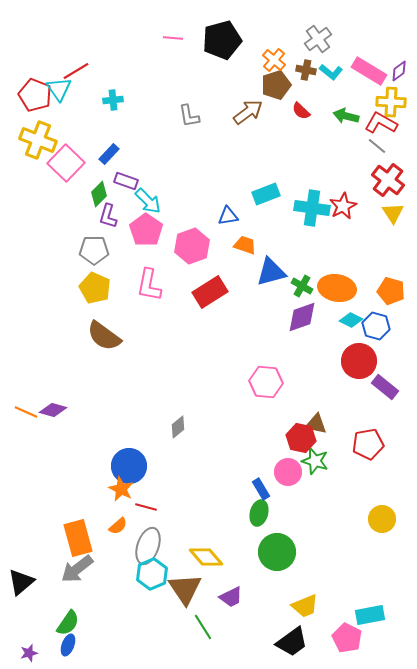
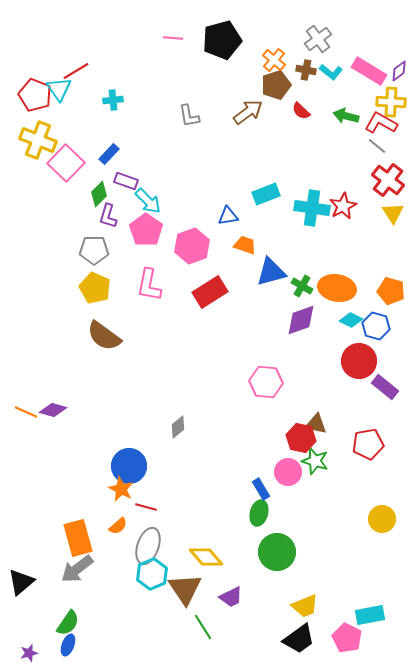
purple diamond at (302, 317): moved 1 px left, 3 px down
black trapezoid at (292, 642): moved 7 px right, 3 px up
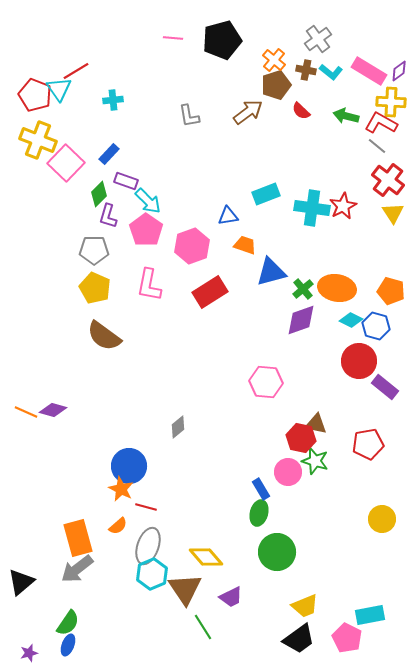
green cross at (302, 286): moved 1 px right, 3 px down; rotated 20 degrees clockwise
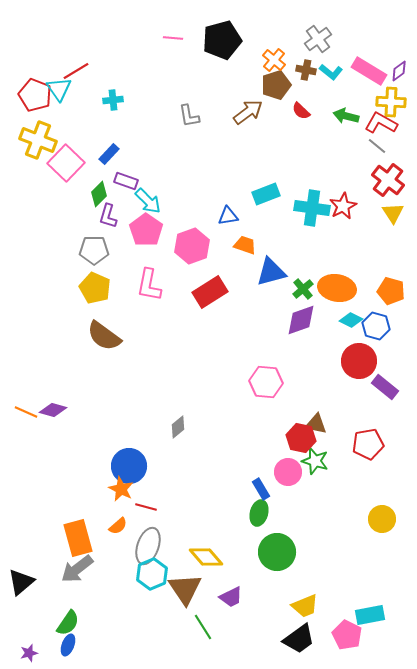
pink pentagon at (347, 638): moved 3 px up
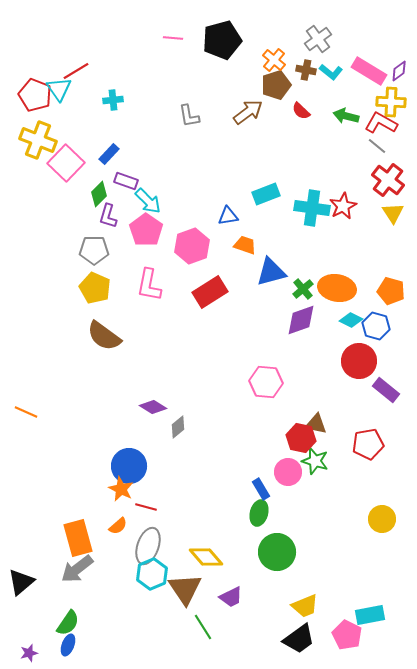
purple rectangle at (385, 387): moved 1 px right, 3 px down
purple diamond at (53, 410): moved 100 px right, 3 px up; rotated 16 degrees clockwise
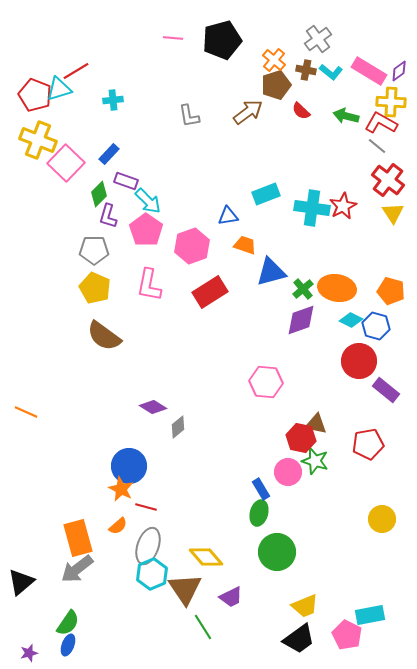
cyan triangle at (59, 89): rotated 48 degrees clockwise
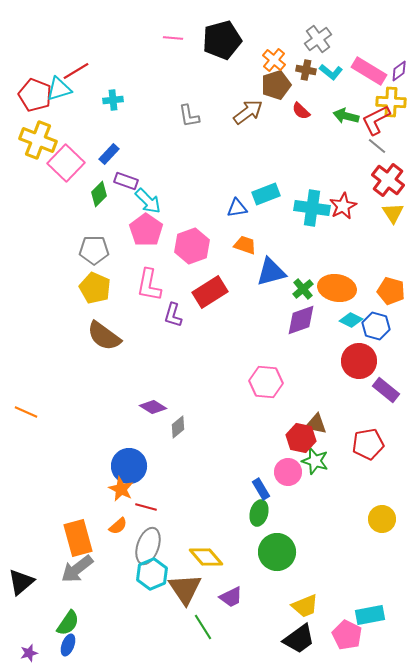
red L-shape at (381, 123): moved 5 px left, 3 px up; rotated 56 degrees counterclockwise
purple L-shape at (108, 216): moved 65 px right, 99 px down
blue triangle at (228, 216): moved 9 px right, 8 px up
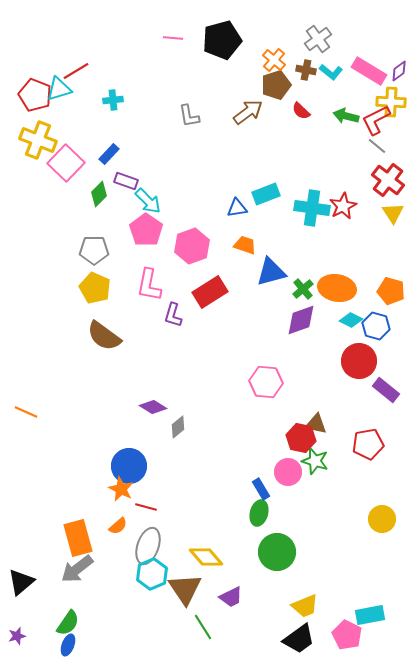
purple star at (29, 653): moved 12 px left, 17 px up
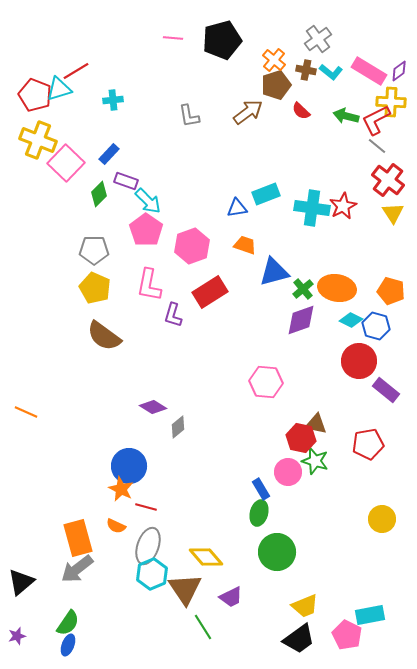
blue triangle at (271, 272): moved 3 px right
orange semicircle at (118, 526): moved 2 px left; rotated 66 degrees clockwise
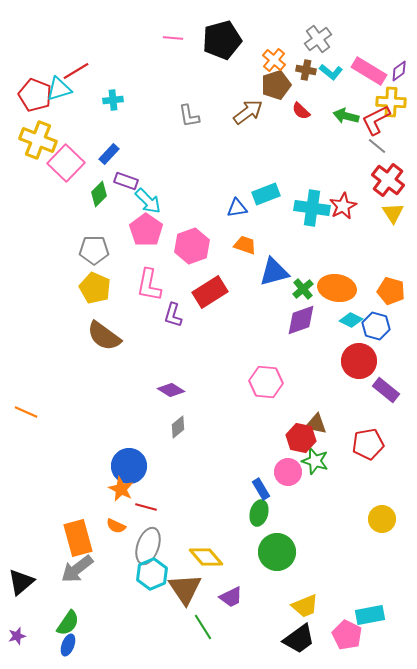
purple diamond at (153, 407): moved 18 px right, 17 px up
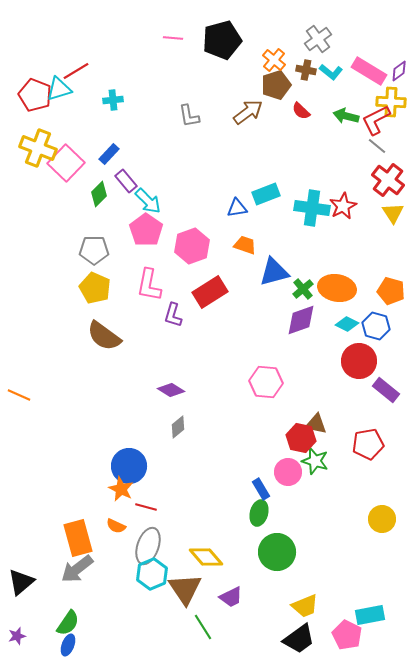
yellow cross at (38, 140): moved 8 px down
purple rectangle at (126, 181): rotated 30 degrees clockwise
cyan diamond at (351, 320): moved 4 px left, 4 px down
orange line at (26, 412): moved 7 px left, 17 px up
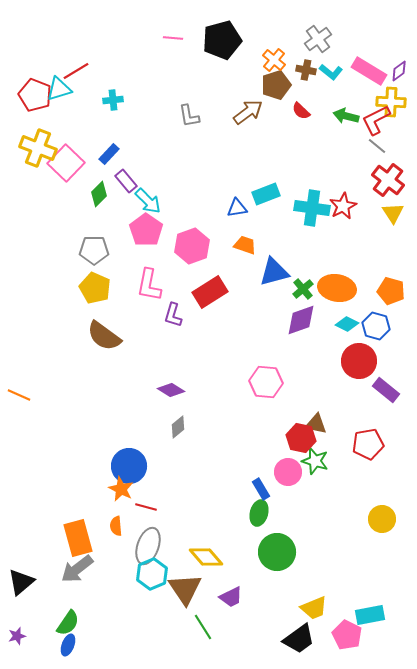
orange semicircle at (116, 526): rotated 60 degrees clockwise
yellow trapezoid at (305, 606): moved 9 px right, 2 px down
